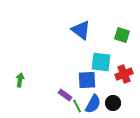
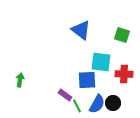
red cross: rotated 24 degrees clockwise
blue semicircle: moved 4 px right
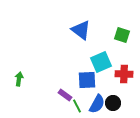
cyan square: rotated 30 degrees counterclockwise
green arrow: moved 1 px left, 1 px up
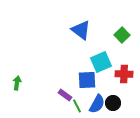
green square: rotated 28 degrees clockwise
green arrow: moved 2 px left, 4 px down
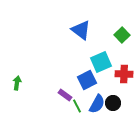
blue square: rotated 24 degrees counterclockwise
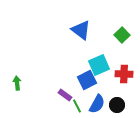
cyan square: moved 2 px left, 3 px down
green arrow: rotated 16 degrees counterclockwise
black circle: moved 4 px right, 2 px down
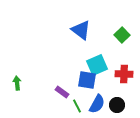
cyan square: moved 2 px left
blue square: rotated 36 degrees clockwise
purple rectangle: moved 3 px left, 3 px up
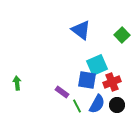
red cross: moved 12 px left, 8 px down; rotated 24 degrees counterclockwise
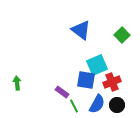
blue square: moved 1 px left
green line: moved 3 px left
